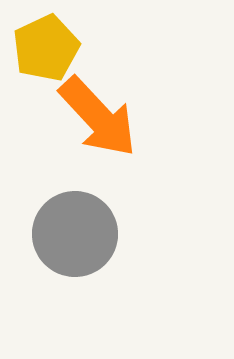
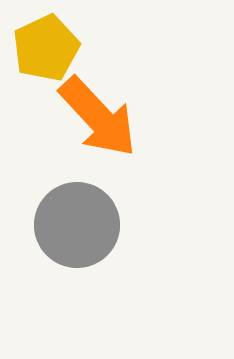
gray circle: moved 2 px right, 9 px up
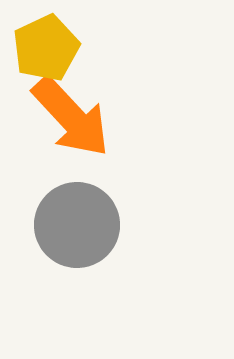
orange arrow: moved 27 px left
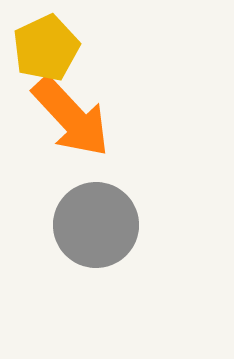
gray circle: moved 19 px right
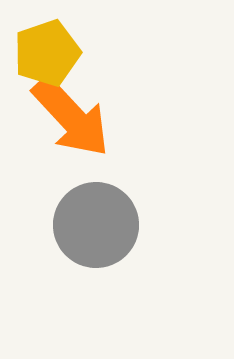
yellow pentagon: moved 1 px right, 5 px down; rotated 6 degrees clockwise
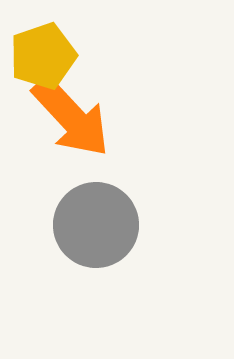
yellow pentagon: moved 4 px left, 3 px down
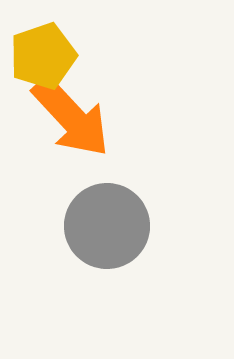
gray circle: moved 11 px right, 1 px down
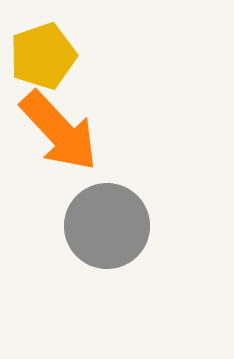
orange arrow: moved 12 px left, 14 px down
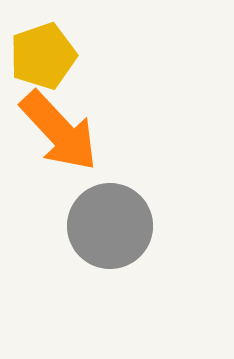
gray circle: moved 3 px right
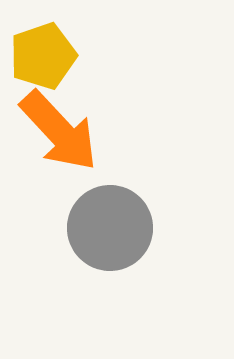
gray circle: moved 2 px down
